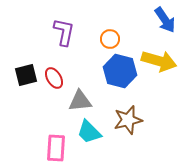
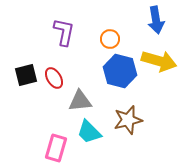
blue arrow: moved 9 px left; rotated 24 degrees clockwise
pink rectangle: rotated 12 degrees clockwise
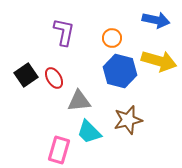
blue arrow: rotated 68 degrees counterclockwise
orange circle: moved 2 px right, 1 px up
black square: rotated 20 degrees counterclockwise
gray triangle: moved 1 px left
pink rectangle: moved 3 px right, 2 px down
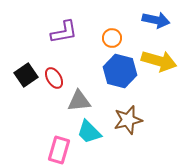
purple L-shape: rotated 68 degrees clockwise
